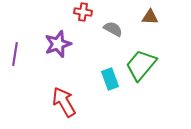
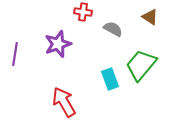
brown triangle: rotated 30 degrees clockwise
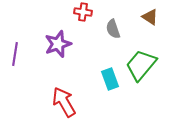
gray semicircle: rotated 138 degrees counterclockwise
